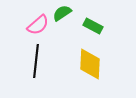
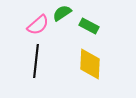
green rectangle: moved 4 px left
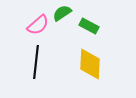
black line: moved 1 px down
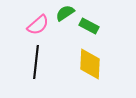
green semicircle: moved 3 px right
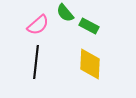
green semicircle: rotated 96 degrees counterclockwise
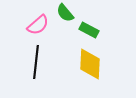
green rectangle: moved 4 px down
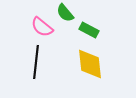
pink semicircle: moved 4 px right, 2 px down; rotated 80 degrees clockwise
yellow diamond: rotated 8 degrees counterclockwise
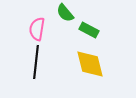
pink semicircle: moved 5 px left, 2 px down; rotated 60 degrees clockwise
yellow diamond: rotated 8 degrees counterclockwise
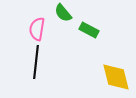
green semicircle: moved 2 px left
yellow diamond: moved 26 px right, 13 px down
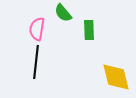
green rectangle: rotated 60 degrees clockwise
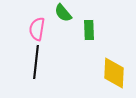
yellow diamond: moved 2 px left, 4 px up; rotated 16 degrees clockwise
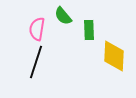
green semicircle: moved 3 px down
black line: rotated 12 degrees clockwise
yellow diamond: moved 17 px up
